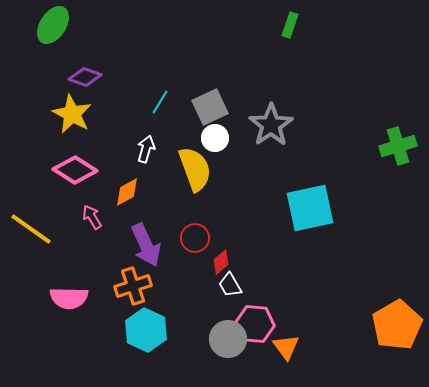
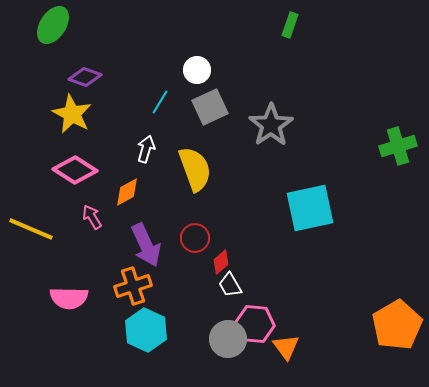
white circle: moved 18 px left, 68 px up
yellow line: rotated 12 degrees counterclockwise
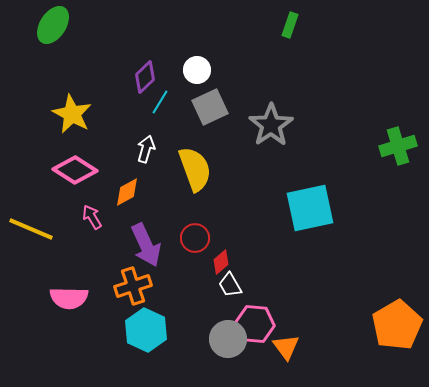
purple diamond: moved 60 px right; rotated 64 degrees counterclockwise
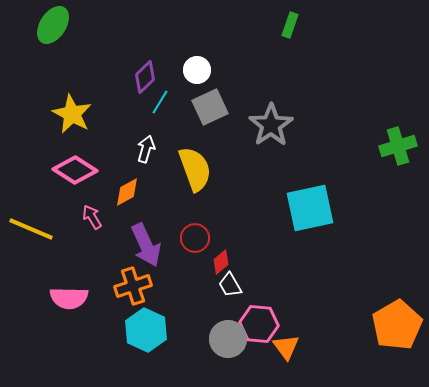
pink hexagon: moved 4 px right
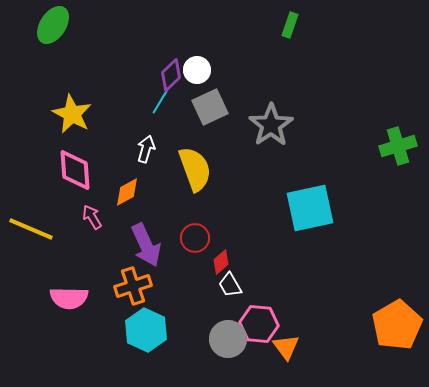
purple diamond: moved 26 px right, 2 px up
pink diamond: rotated 54 degrees clockwise
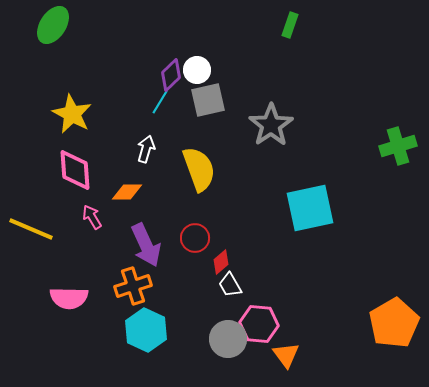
gray square: moved 2 px left, 7 px up; rotated 12 degrees clockwise
yellow semicircle: moved 4 px right
orange diamond: rotated 28 degrees clockwise
orange pentagon: moved 3 px left, 2 px up
orange triangle: moved 8 px down
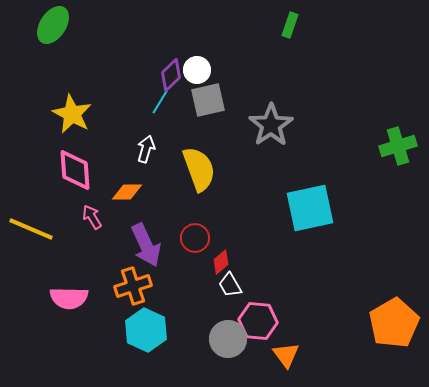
pink hexagon: moved 1 px left, 3 px up
